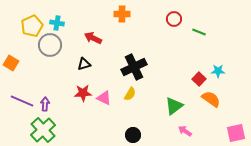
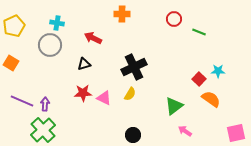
yellow pentagon: moved 18 px left
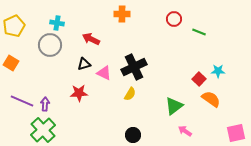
red arrow: moved 2 px left, 1 px down
red star: moved 4 px left
pink triangle: moved 25 px up
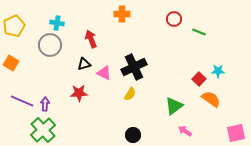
red arrow: rotated 42 degrees clockwise
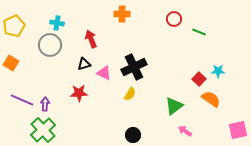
purple line: moved 1 px up
pink square: moved 2 px right, 3 px up
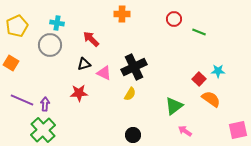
yellow pentagon: moved 3 px right
red arrow: rotated 24 degrees counterclockwise
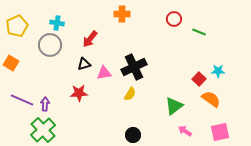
red arrow: moved 1 px left; rotated 96 degrees counterclockwise
pink triangle: rotated 35 degrees counterclockwise
pink square: moved 18 px left, 2 px down
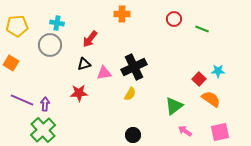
yellow pentagon: rotated 20 degrees clockwise
green line: moved 3 px right, 3 px up
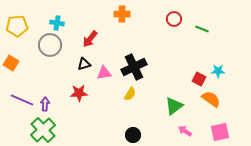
red square: rotated 16 degrees counterclockwise
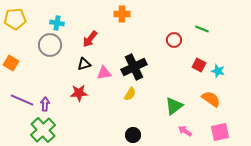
red circle: moved 21 px down
yellow pentagon: moved 2 px left, 7 px up
cyan star: rotated 16 degrees clockwise
red square: moved 14 px up
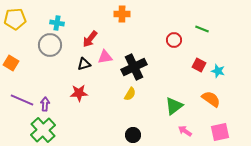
pink triangle: moved 1 px right, 16 px up
